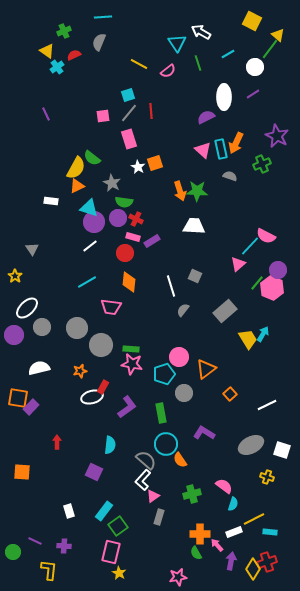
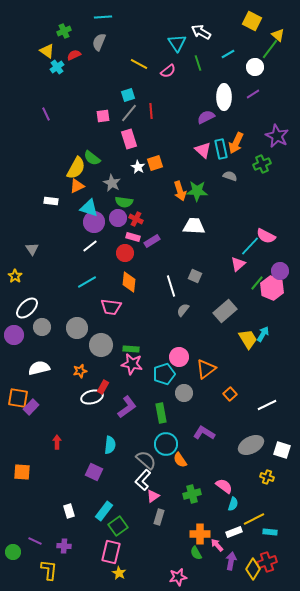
purple circle at (278, 270): moved 2 px right, 1 px down
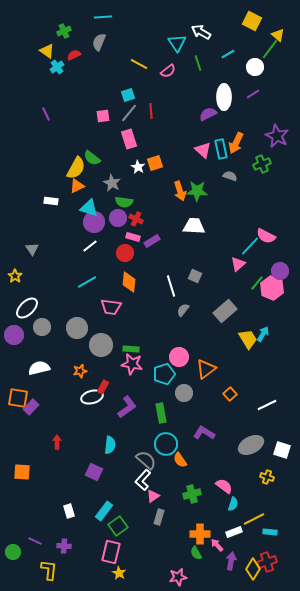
purple semicircle at (206, 117): moved 2 px right, 3 px up
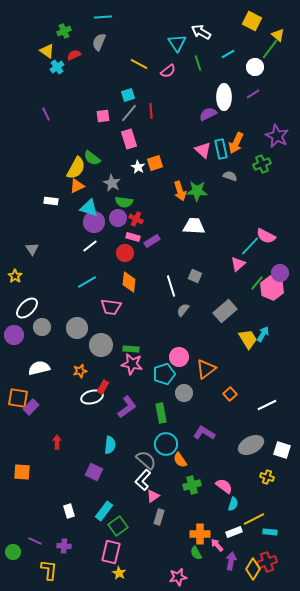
purple circle at (280, 271): moved 2 px down
green cross at (192, 494): moved 9 px up
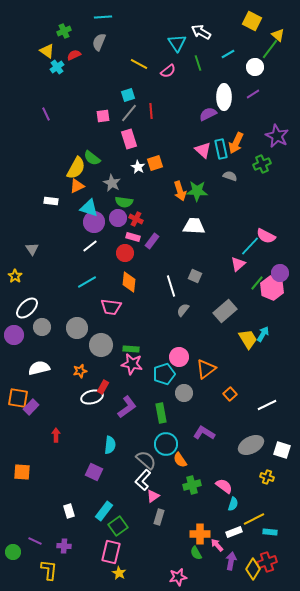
purple rectangle at (152, 241): rotated 21 degrees counterclockwise
red arrow at (57, 442): moved 1 px left, 7 px up
